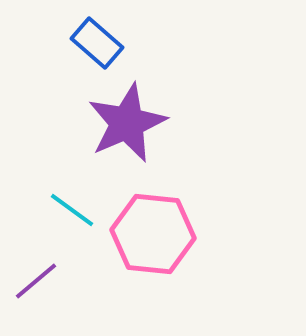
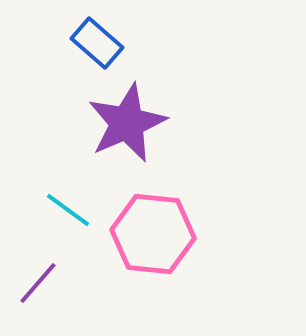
cyan line: moved 4 px left
purple line: moved 2 px right, 2 px down; rotated 9 degrees counterclockwise
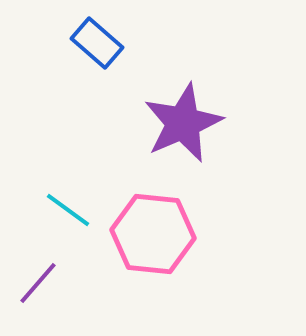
purple star: moved 56 px right
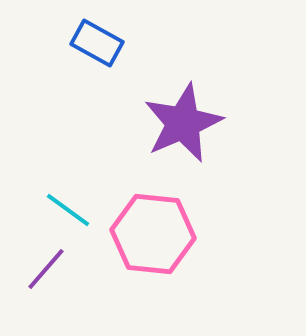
blue rectangle: rotated 12 degrees counterclockwise
purple line: moved 8 px right, 14 px up
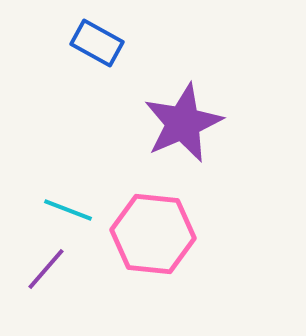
cyan line: rotated 15 degrees counterclockwise
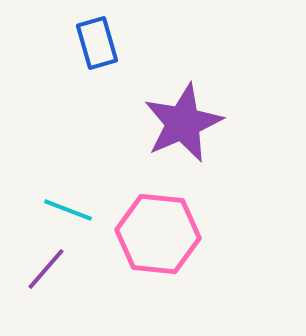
blue rectangle: rotated 45 degrees clockwise
pink hexagon: moved 5 px right
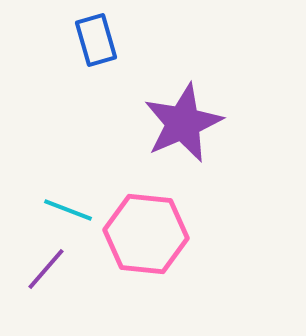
blue rectangle: moved 1 px left, 3 px up
pink hexagon: moved 12 px left
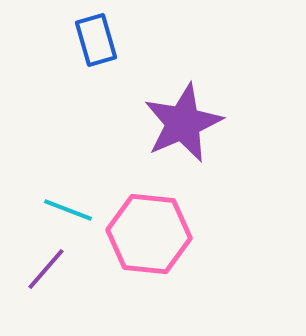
pink hexagon: moved 3 px right
